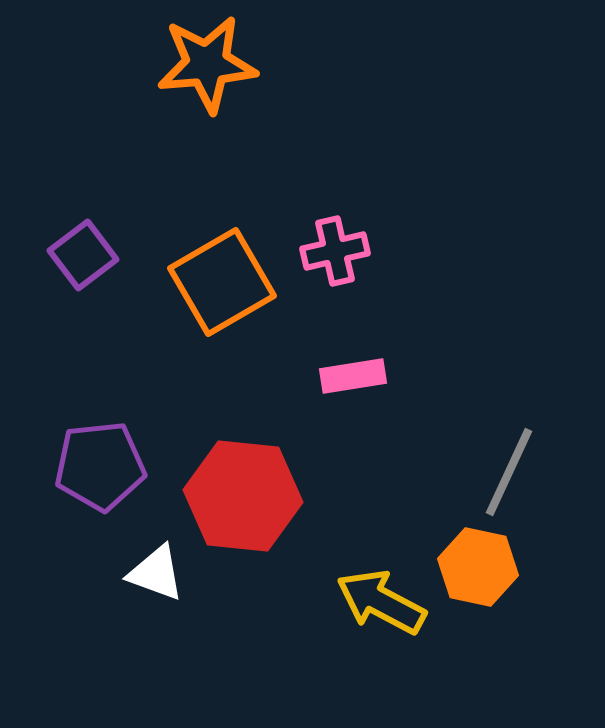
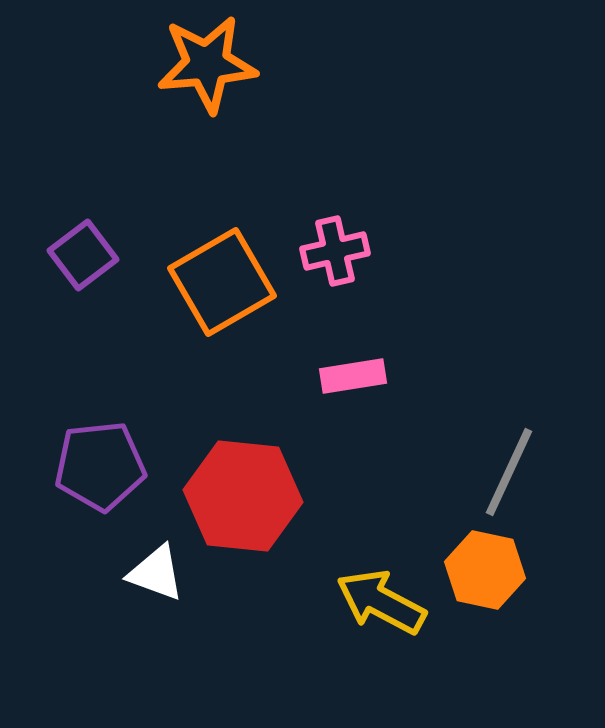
orange hexagon: moved 7 px right, 3 px down
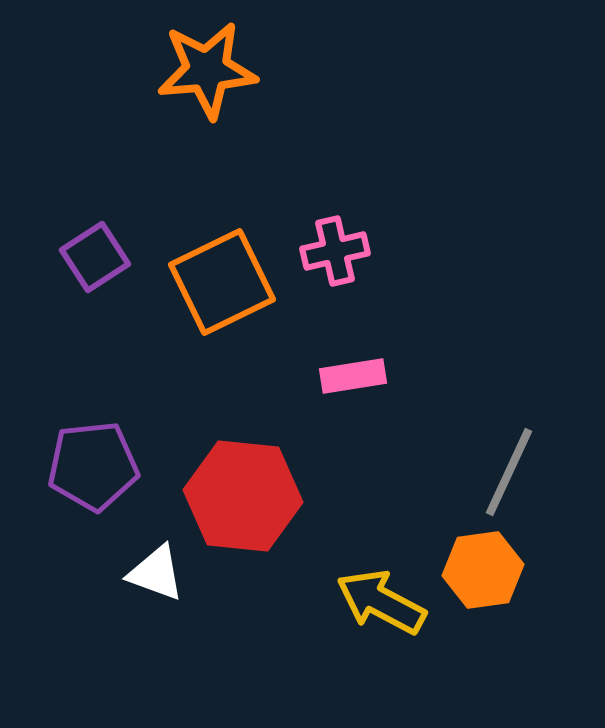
orange star: moved 6 px down
purple square: moved 12 px right, 2 px down; rotated 4 degrees clockwise
orange square: rotated 4 degrees clockwise
purple pentagon: moved 7 px left
orange hexagon: moved 2 px left; rotated 20 degrees counterclockwise
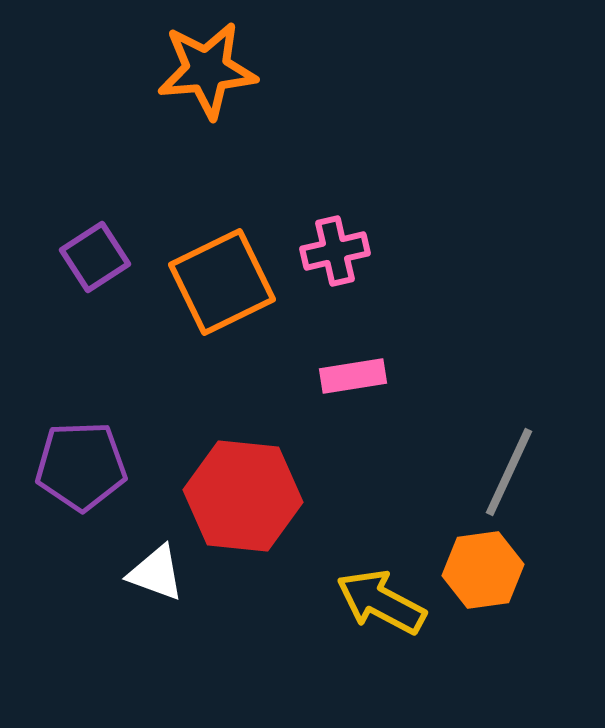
purple pentagon: moved 12 px left; rotated 4 degrees clockwise
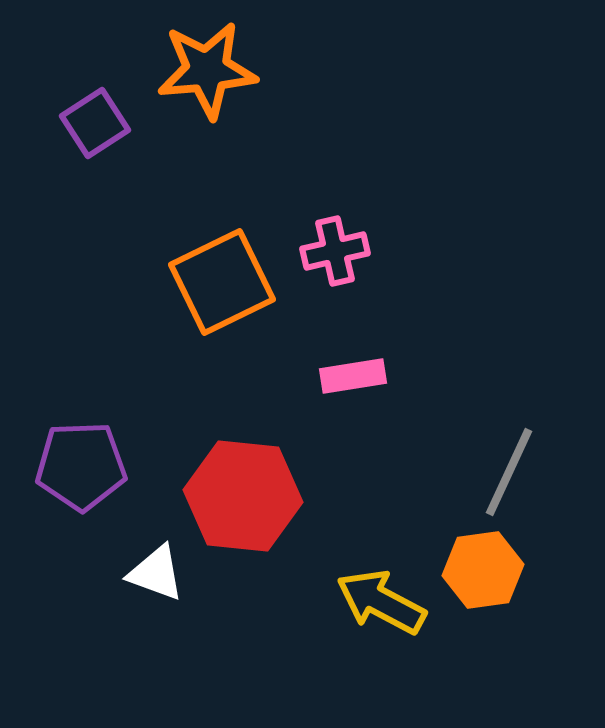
purple square: moved 134 px up
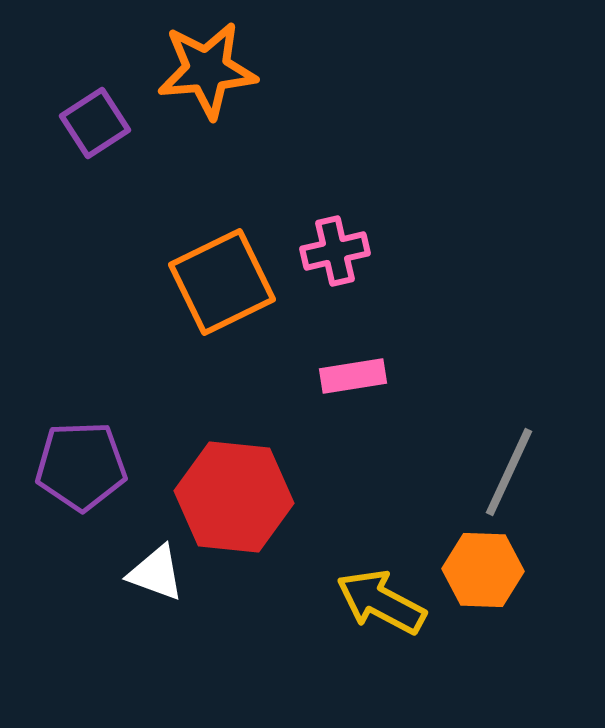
red hexagon: moved 9 px left, 1 px down
orange hexagon: rotated 10 degrees clockwise
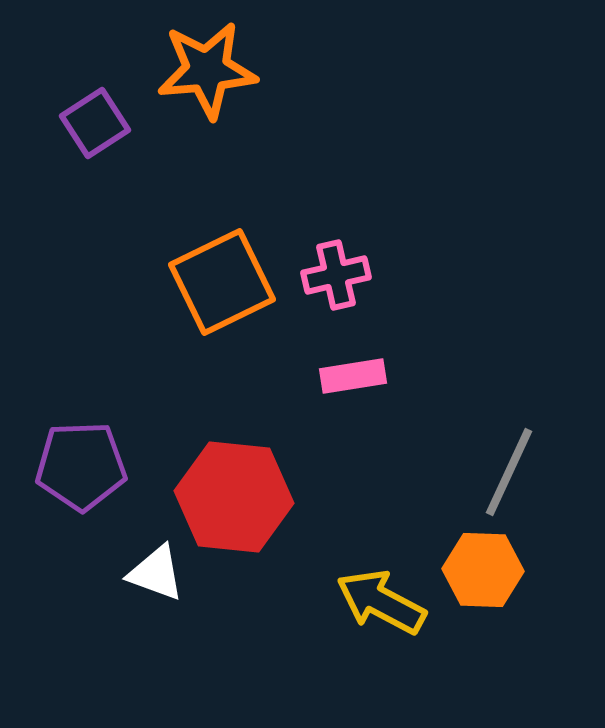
pink cross: moved 1 px right, 24 px down
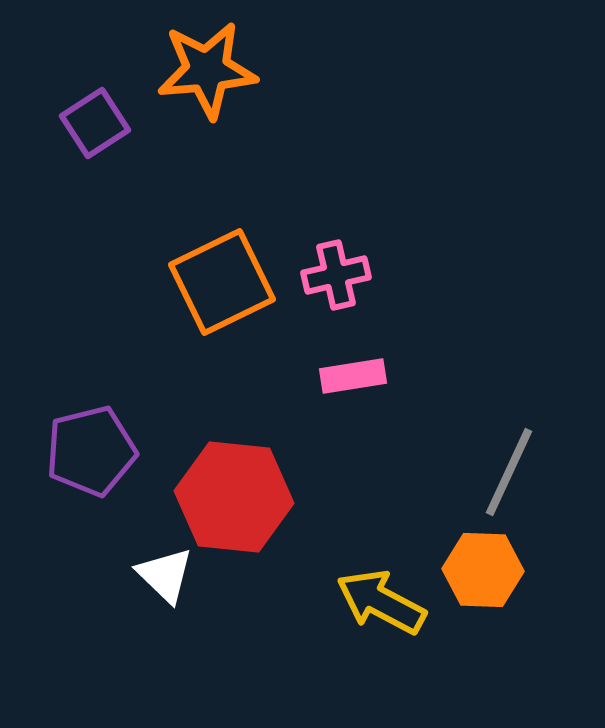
purple pentagon: moved 10 px right, 15 px up; rotated 12 degrees counterclockwise
white triangle: moved 9 px right, 2 px down; rotated 24 degrees clockwise
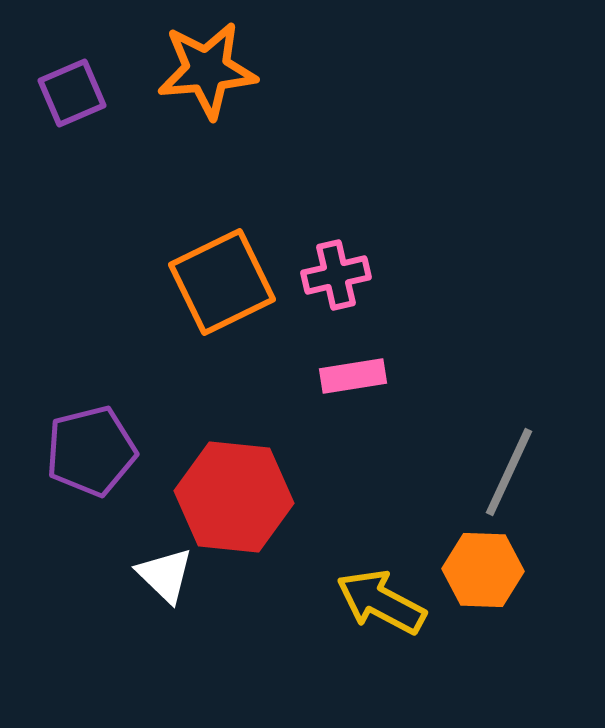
purple square: moved 23 px left, 30 px up; rotated 10 degrees clockwise
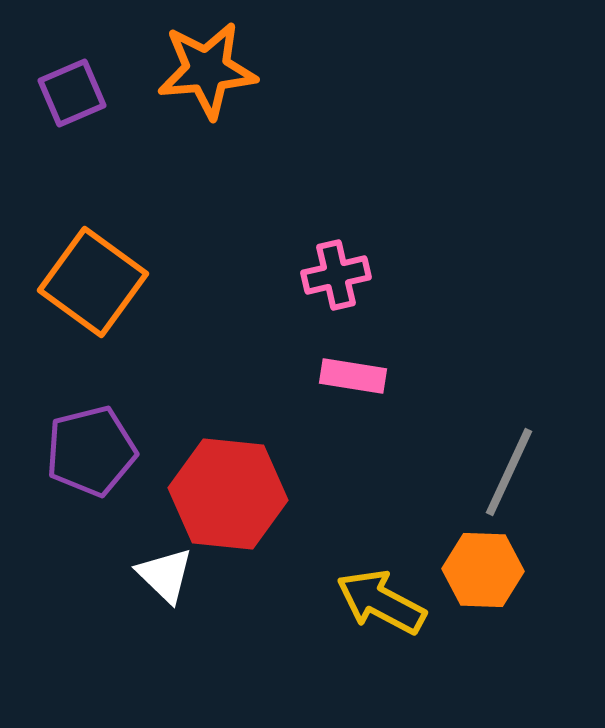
orange square: moved 129 px left; rotated 28 degrees counterclockwise
pink rectangle: rotated 18 degrees clockwise
red hexagon: moved 6 px left, 3 px up
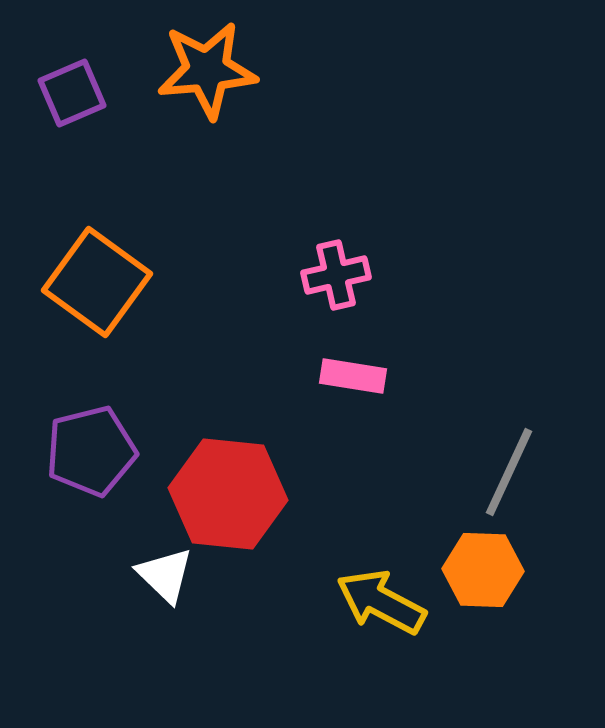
orange square: moved 4 px right
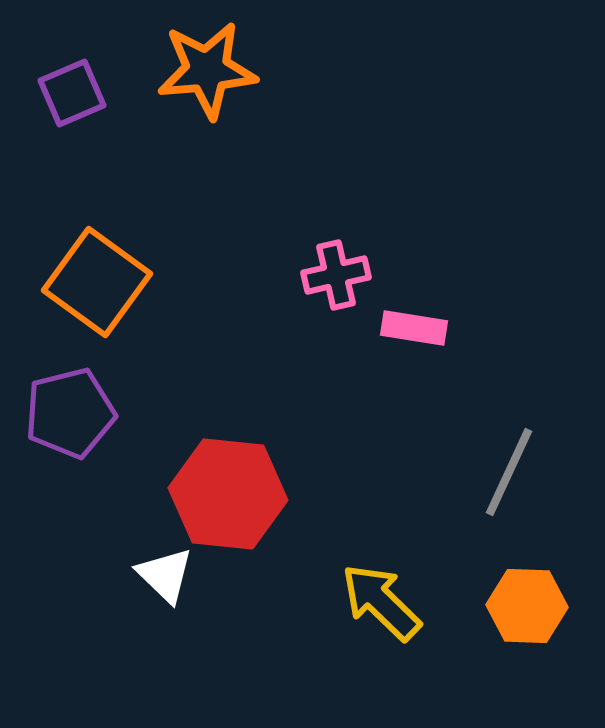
pink rectangle: moved 61 px right, 48 px up
purple pentagon: moved 21 px left, 38 px up
orange hexagon: moved 44 px right, 36 px down
yellow arrow: rotated 16 degrees clockwise
